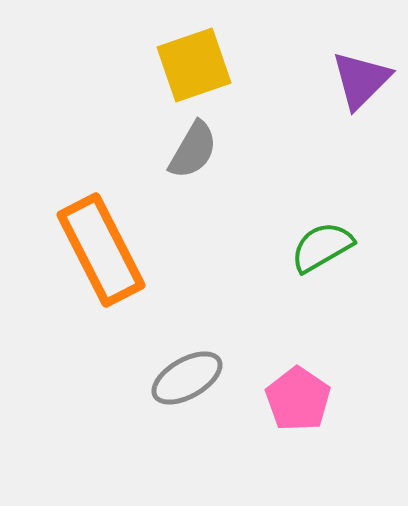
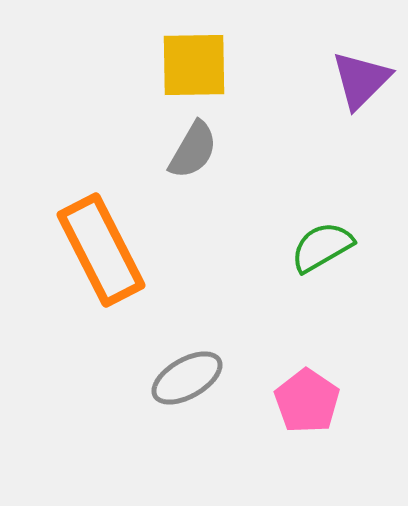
yellow square: rotated 18 degrees clockwise
pink pentagon: moved 9 px right, 2 px down
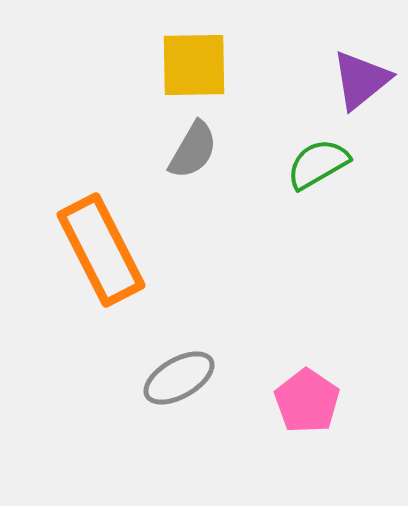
purple triangle: rotated 6 degrees clockwise
green semicircle: moved 4 px left, 83 px up
gray ellipse: moved 8 px left
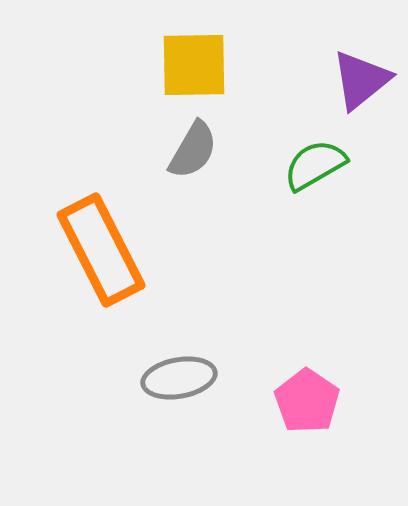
green semicircle: moved 3 px left, 1 px down
gray ellipse: rotated 20 degrees clockwise
